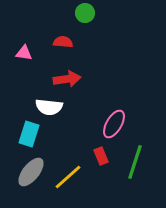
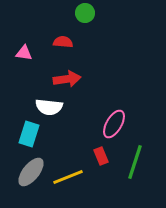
yellow line: rotated 20 degrees clockwise
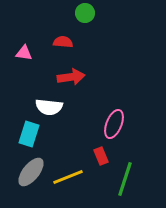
red arrow: moved 4 px right, 2 px up
pink ellipse: rotated 8 degrees counterclockwise
green line: moved 10 px left, 17 px down
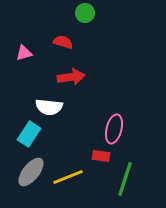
red semicircle: rotated 12 degrees clockwise
pink triangle: rotated 24 degrees counterclockwise
pink ellipse: moved 5 px down; rotated 8 degrees counterclockwise
cyan rectangle: rotated 15 degrees clockwise
red rectangle: rotated 60 degrees counterclockwise
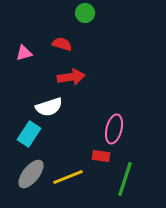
red semicircle: moved 1 px left, 2 px down
white semicircle: rotated 24 degrees counterclockwise
gray ellipse: moved 2 px down
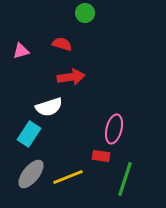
pink triangle: moved 3 px left, 2 px up
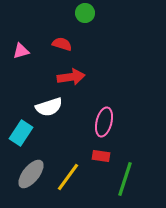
pink ellipse: moved 10 px left, 7 px up
cyan rectangle: moved 8 px left, 1 px up
yellow line: rotated 32 degrees counterclockwise
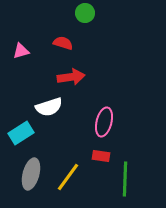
red semicircle: moved 1 px right, 1 px up
cyan rectangle: rotated 25 degrees clockwise
gray ellipse: rotated 24 degrees counterclockwise
green line: rotated 16 degrees counterclockwise
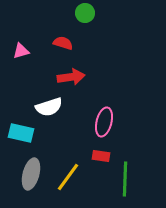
cyan rectangle: rotated 45 degrees clockwise
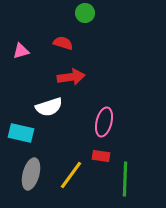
yellow line: moved 3 px right, 2 px up
